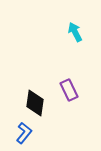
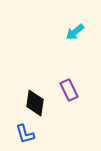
cyan arrow: rotated 102 degrees counterclockwise
blue L-shape: moved 1 px right, 1 px down; rotated 125 degrees clockwise
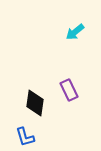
blue L-shape: moved 3 px down
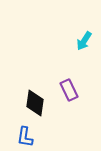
cyan arrow: moved 9 px right, 9 px down; rotated 18 degrees counterclockwise
blue L-shape: rotated 25 degrees clockwise
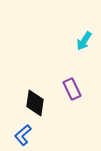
purple rectangle: moved 3 px right, 1 px up
blue L-shape: moved 2 px left, 2 px up; rotated 40 degrees clockwise
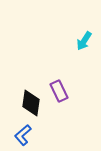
purple rectangle: moved 13 px left, 2 px down
black diamond: moved 4 px left
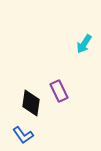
cyan arrow: moved 3 px down
blue L-shape: rotated 85 degrees counterclockwise
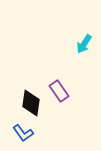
purple rectangle: rotated 10 degrees counterclockwise
blue L-shape: moved 2 px up
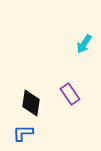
purple rectangle: moved 11 px right, 3 px down
blue L-shape: rotated 125 degrees clockwise
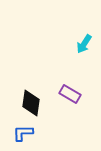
purple rectangle: rotated 25 degrees counterclockwise
